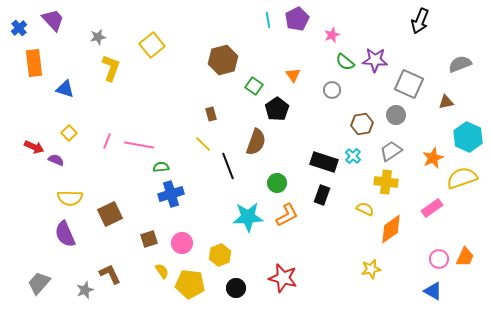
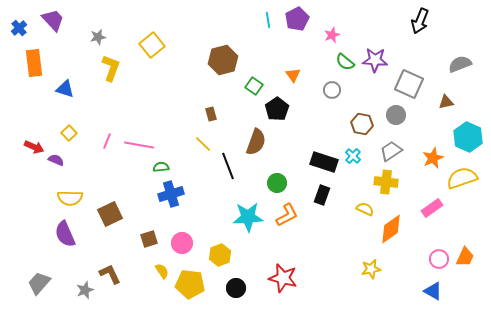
brown hexagon at (362, 124): rotated 20 degrees clockwise
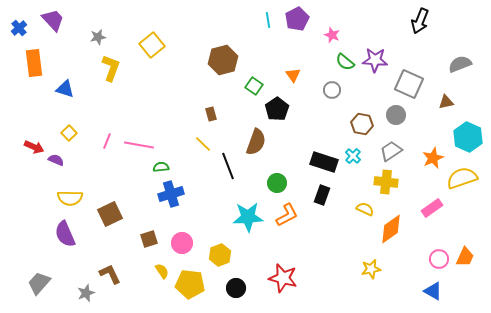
pink star at (332, 35): rotated 28 degrees counterclockwise
gray star at (85, 290): moved 1 px right, 3 px down
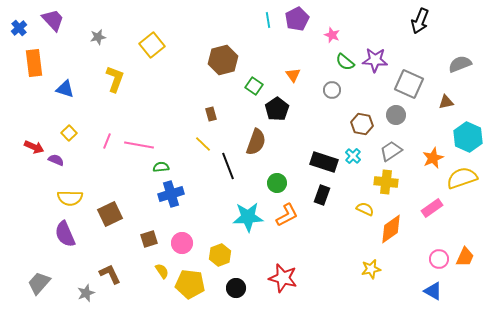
yellow L-shape at (111, 68): moved 4 px right, 11 px down
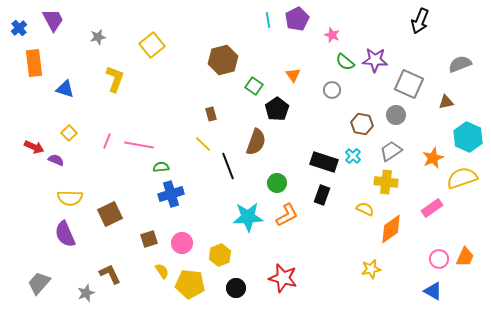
purple trapezoid at (53, 20): rotated 15 degrees clockwise
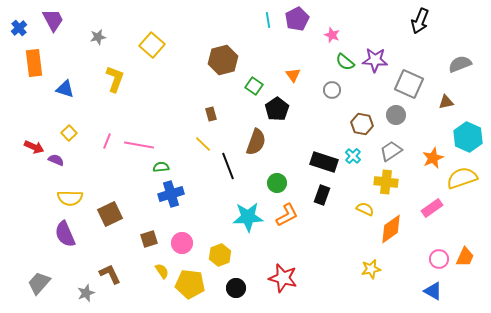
yellow square at (152, 45): rotated 10 degrees counterclockwise
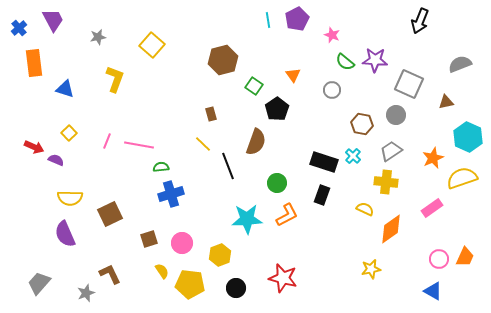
cyan star at (248, 217): moved 1 px left, 2 px down
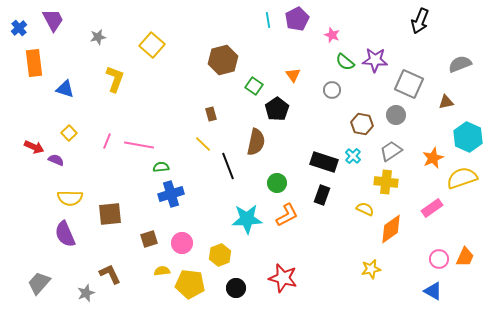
brown semicircle at (256, 142): rotated 8 degrees counterclockwise
brown square at (110, 214): rotated 20 degrees clockwise
yellow semicircle at (162, 271): rotated 63 degrees counterclockwise
